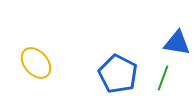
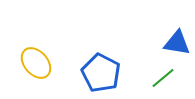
blue pentagon: moved 17 px left, 1 px up
green line: rotated 30 degrees clockwise
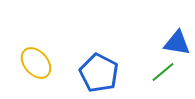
blue pentagon: moved 2 px left
green line: moved 6 px up
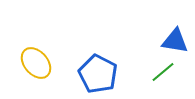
blue triangle: moved 2 px left, 2 px up
blue pentagon: moved 1 px left, 1 px down
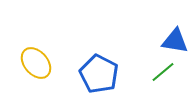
blue pentagon: moved 1 px right
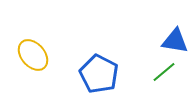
yellow ellipse: moved 3 px left, 8 px up
green line: moved 1 px right
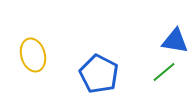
yellow ellipse: rotated 24 degrees clockwise
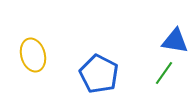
green line: moved 1 px down; rotated 15 degrees counterclockwise
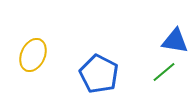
yellow ellipse: rotated 40 degrees clockwise
green line: moved 1 px up; rotated 15 degrees clockwise
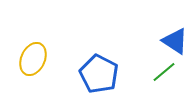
blue triangle: rotated 24 degrees clockwise
yellow ellipse: moved 4 px down
